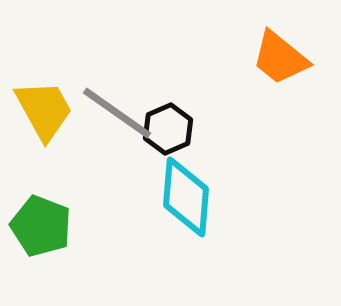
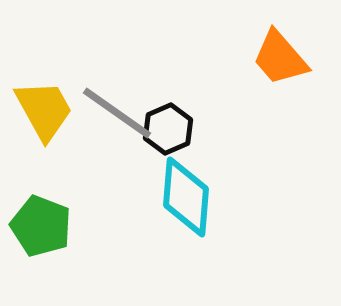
orange trapezoid: rotated 10 degrees clockwise
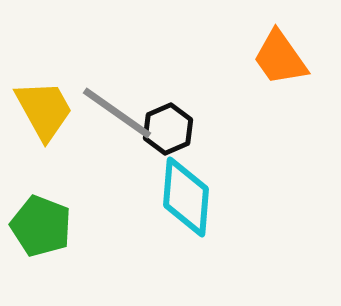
orange trapezoid: rotated 6 degrees clockwise
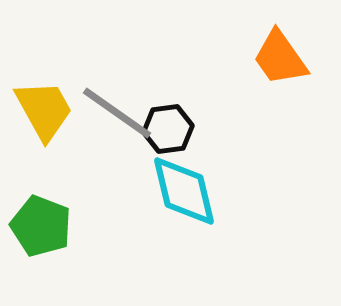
black hexagon: rotated 15 degrees clockwise
cyan diamond: moved 2 px left, 6 px up; rotated 18 degrees counterclockwise
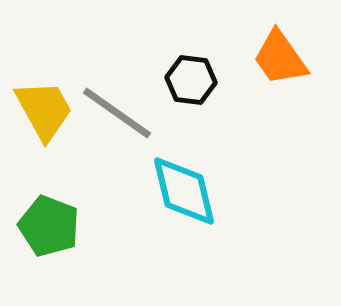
black hexagon: moved 23 px right, 49 px up; rotated 15 degrees clockwise
green pentagon: moved 8 px right
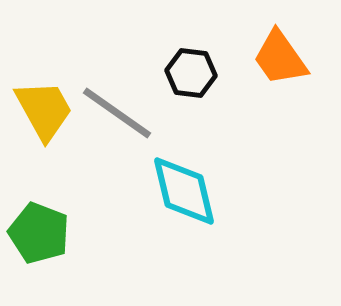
black hexagon: moved 7 px up
green pentagon: moved 10 px left, 7 px down
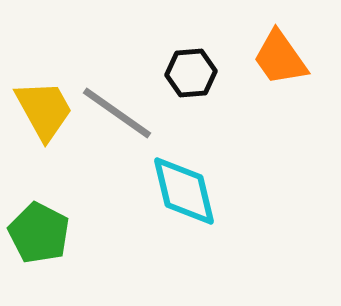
black hexagon: rotated 12 degrees counterclockwise
green pentagon: rotated 6 degrees clockwise
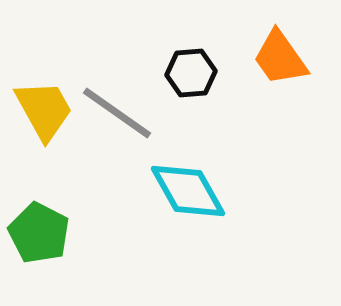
cyan diamond: moved 4 px right; rotated 16 degrees counterclockwise
